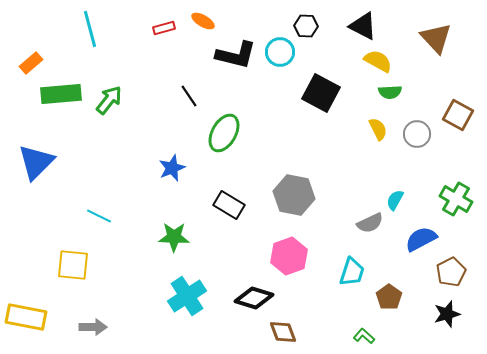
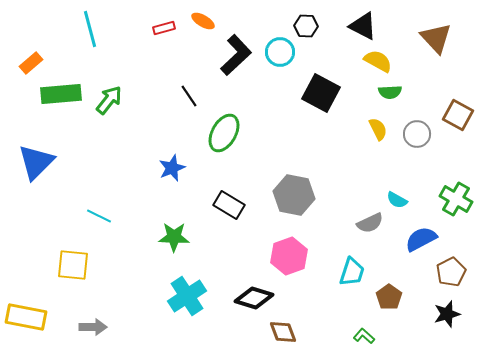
black L-shape at (236, 55): rotated 57 degrees counterclockwise
cyan semicircle at (395, 200): moved 2 px right; rotated 90 degrees counterclockwise
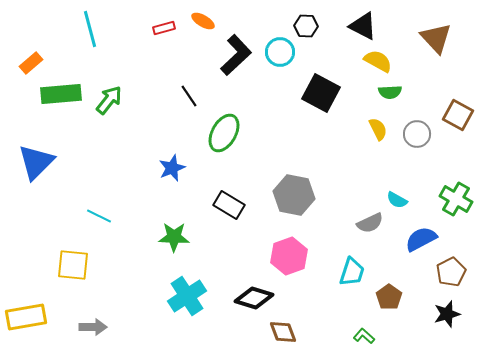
yellow rectangle at (26, 317): rotated 21 degrees counterclockwise
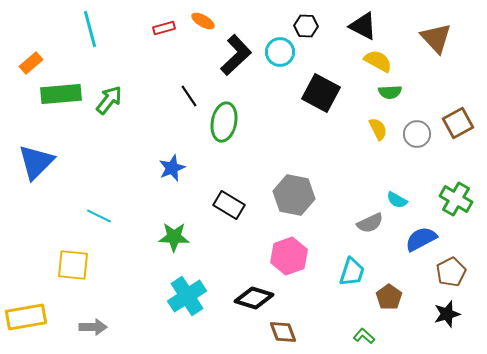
brown square at (458, 115): moved 8 px down; rotated 32 degrees clockwise
green ellipse at (224, 133): moved 11 px up; rotated 18 degrees counterclockwise
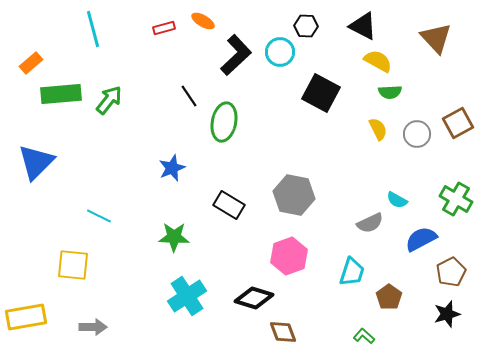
cyan line at (90, 29): moved 3 px right
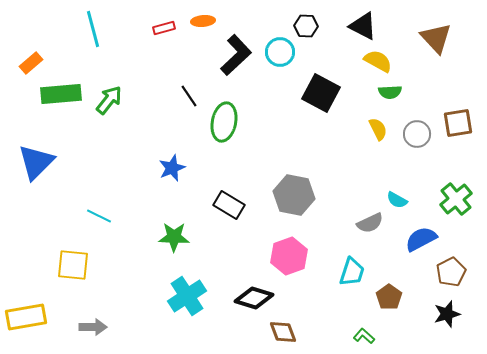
orange ellipse at (203, 21): rotated 35 degrees counterclockwise
brown square at (458, 123): rotated 20 degrees clockwise
green cross at (456, 199): rotated 20 degrees clockwise
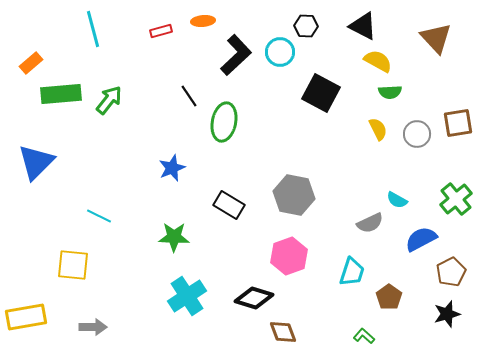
red rectangle at (164, 28): moved 3 px left, 3 px down
